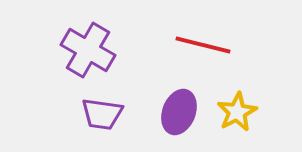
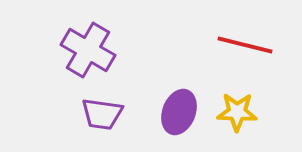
red line: moved 42 px right
yellow star: rotated 30 degrees clockwise
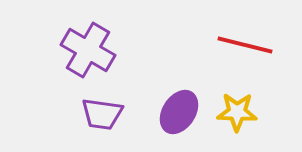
purple ellipse: rotated 12 degrees clockwise
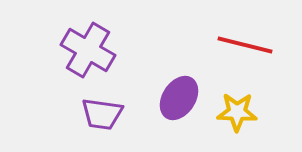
purple ellipse: moved 14 px up
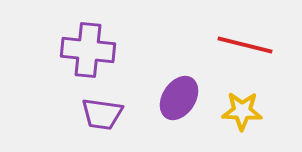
purple cross: rotated 24 degrees counterclockwise
yellow star: moved 5 px right, 1 px up
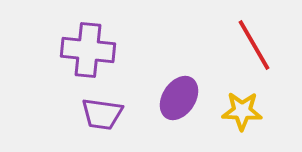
red line: moved 9 px right; rotated 46 degrees clockwise
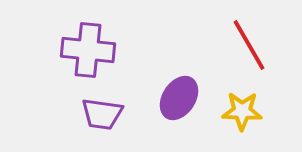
red line: moved 5 px left
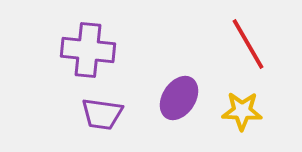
red line: moved 1 px left, 1 px up
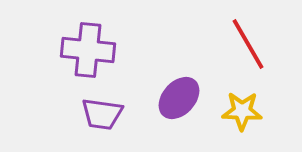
purple ellipse: rotated 9 degrees clockwise
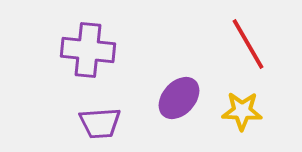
purple trapezoid: moved 2 px left, 9 px down; rotated 12 degrees counterclockwise
